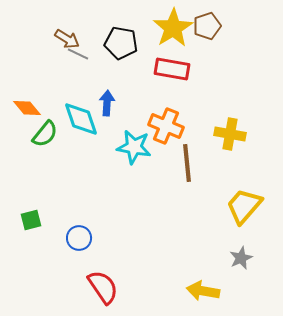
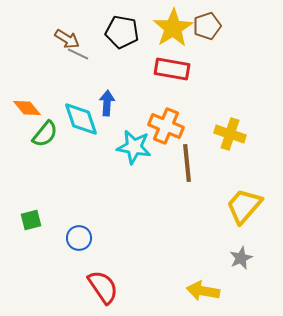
black pentagon: moved 1 px right, 11 px up
yellow cross: rotated 8 degrees clockwise
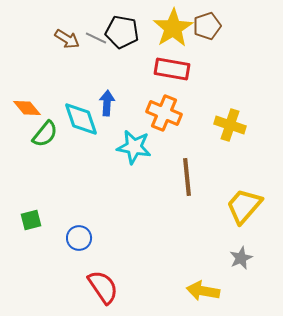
gray line: moved 18 px right, 16 px up
orange cross: moved 2 px left, 13 px up
yellow cross: moved 9 px up
brown line: moved 14 px down
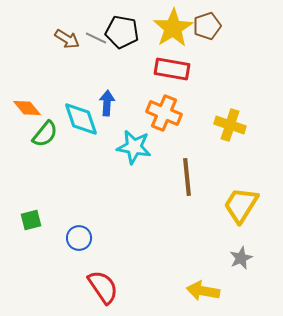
yellow trapezoid: moved 3 px left, 1 px up; rotated 9 degrees counterclockwise
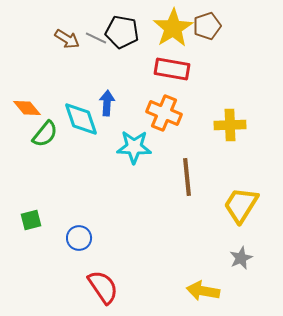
yellow cross: rotated 20 degrees counterclockwise
cyan star: rotated 8 degrees counterclockwise
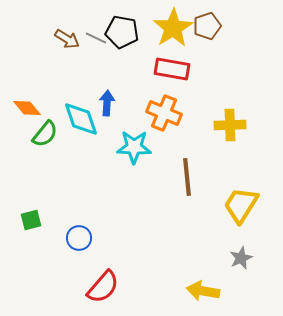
red semicircle: rotated 75 degrees clockwise
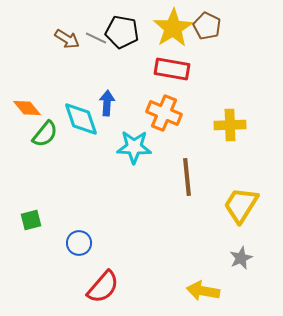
brown pentagon: rotated 28 degrees counterclockwise
blue circle: moved 5 px down
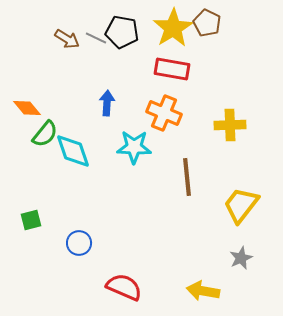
brown pentagon: moved 3 px up
cyan diamond: moved 8 px left, 32 px down
yellow trapezoid: rotated 6 degrees clockwise
red semicircle: moved 21 px right; rotated 108 degrees counterclockwise
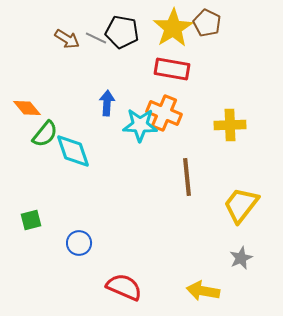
cyan star: moved 6 px right, 22 px up
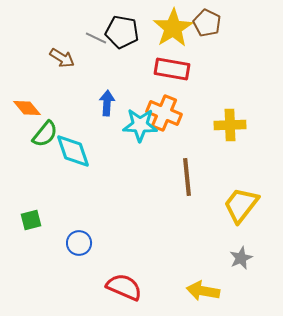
brown arrow: moved 5 px left, 19 px down
